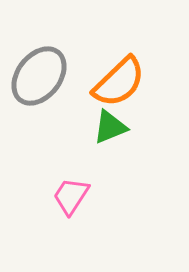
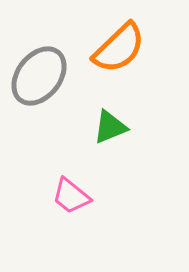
orange semicircle: moved 34 px up
pink trapezoid: rotated 84 degrees counterclockwise
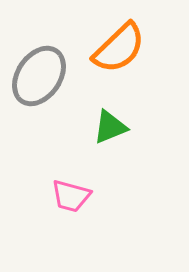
gray ellipse: rotated 4 degrees counterclockwise
pink trapezoid: rotated 24 degrees counterclockwise
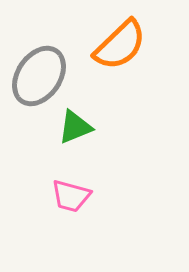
orange semicircle: moved 1 px right, 3 px up
green triangle: moved 35 px left
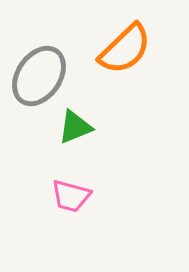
orange semicircle: moved 5 px right, 4 px down
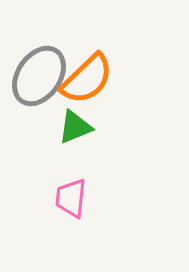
orange semicircle: moved 38 px left, 30 px down
pink trapezoid: moved 2 px down; rotated 81 degrees clockwise
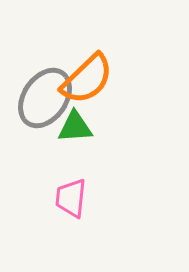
gray ellipse: moved 6 px right, 22 px down
green triangle: rotated 18 degrees clockwise
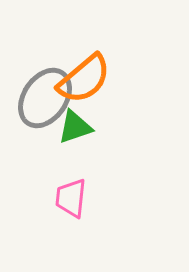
orange semicircle: moved 3 px left; rotated 4 degrees clockwise
green triangle: rotated 15 degrees counterclockwise
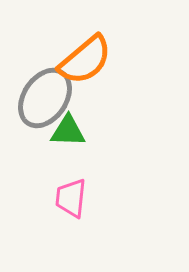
orange semicircle: moved 1 px right, 19 px up
green triangle: moved 7 px left, 4 px down; rotated 21 degrees clockwise
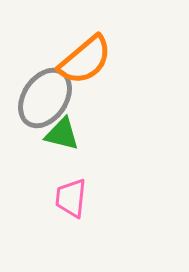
green triangle: moved 6 px left, 3 px down; rotated 12 degrees clockwise
